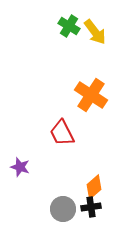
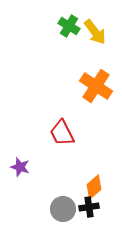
orange cross: moved 5 px right, 9 px up
black cross: moved 2 px left
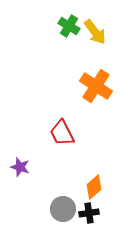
black cross: moved 6 px down
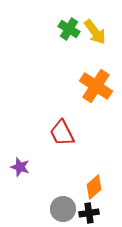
green cross: moved 3 px down
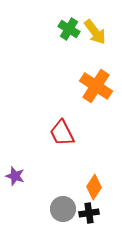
purple star: moved 5 px left, 9 px down
orange diamond: rotated 15 degrees counterclockwise
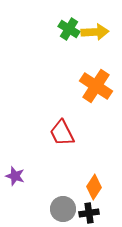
yellow arrow: rotated 56 degrees counterclockwise
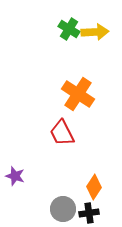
orange cross: moved 18 px left, 8 px down
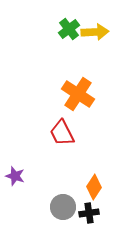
green cross: rotated 20 degrees clockwise
gray circle: moved 2 px up
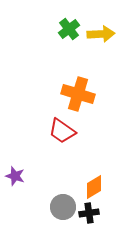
yellow arrow: moved 6 px right, 2 px down
orange cross: rotated 16 degrees counterclockwise
red trapezoid: moved 2 px up; rotated 28 degrees counterclockwise
orange diamond: rotated 25 degrees clockwise
